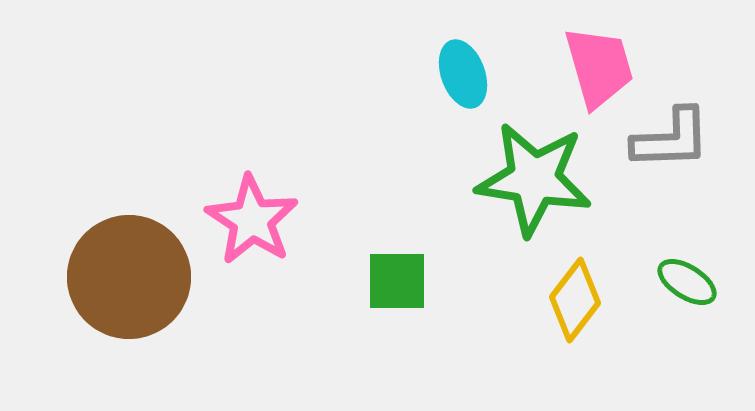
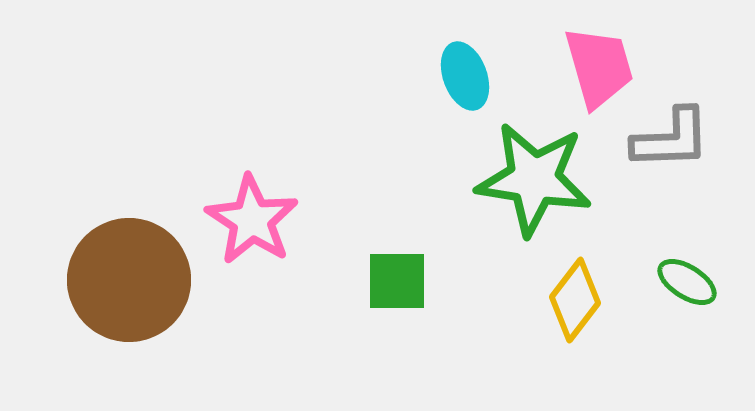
cyan ellipse: moved 2 px right, 2 px down
brown circle: moved 3 px down
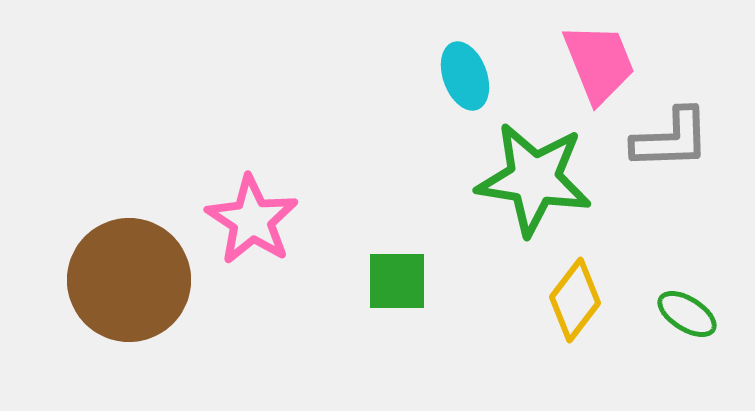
pink trapezoid: moved 4 px up; rotated 6 degrees counterclockwise
green ellipse: moved 32 px down
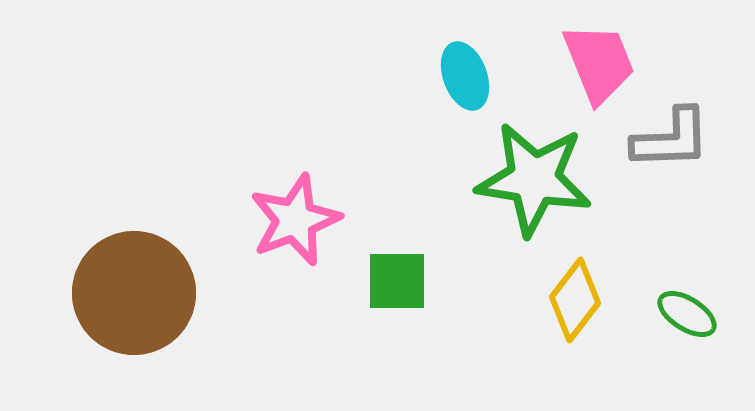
pink star: moved 43 px right; rotated 18 degrees clockwise
brown circle: moved 5 px right, 13 px down
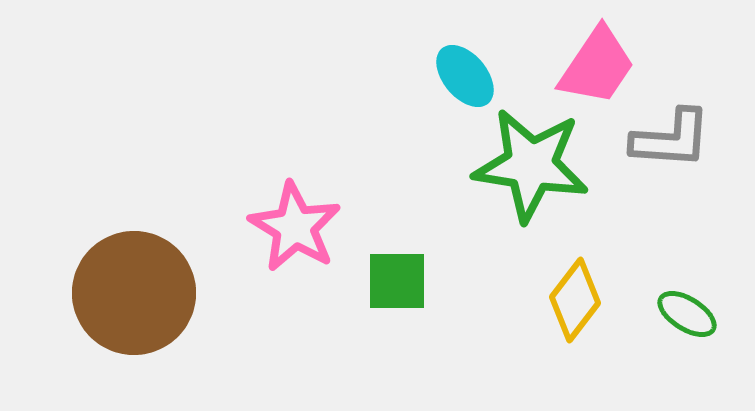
pink trapezoid: moved 2 px left, 3 px down; rotated 56 degrees clockwise
cyan ellipse: rotated 20 degrees counterclockwise
gray L-shape: rotated 6 degrees clockwise
green star: moved 3 px left, 14 px up
pink star: moved 7 px down; rotated 20 degrees counterclockwise
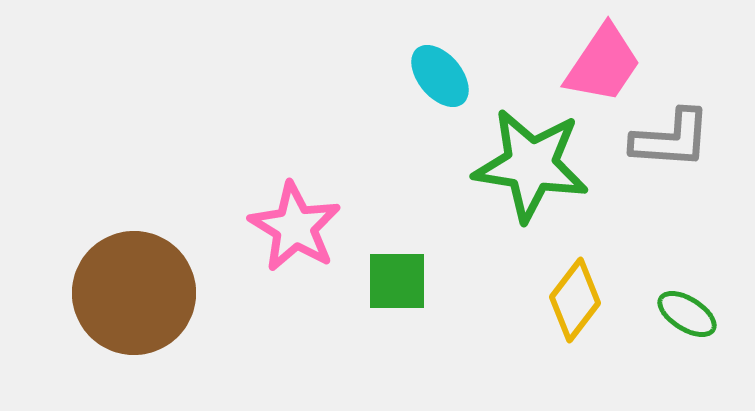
pink trapezoid: moved 6 px right, 2 px up
cyan ellipse: moved 25 px left
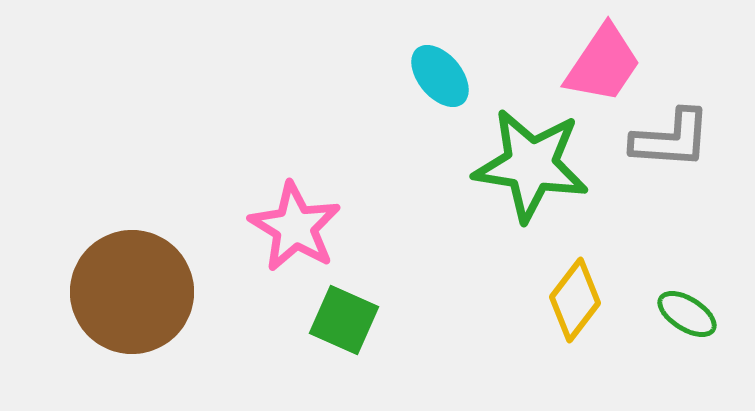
green square: moved 53 px left, 39 px down; rotated 24 degrees clockwise
brown circle: moved 2 px left, 1 px up
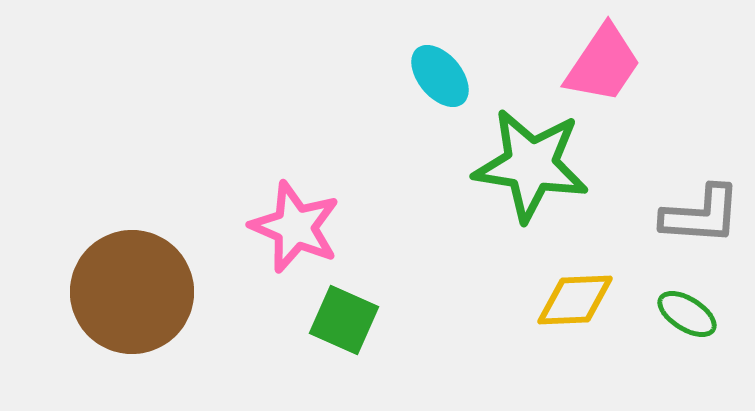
gray L-shape: moved 30 px right, 76 px down
pink star: rotated 8 degrees counterclockwise
yellow diamond: rotated 50 degrees clockwise
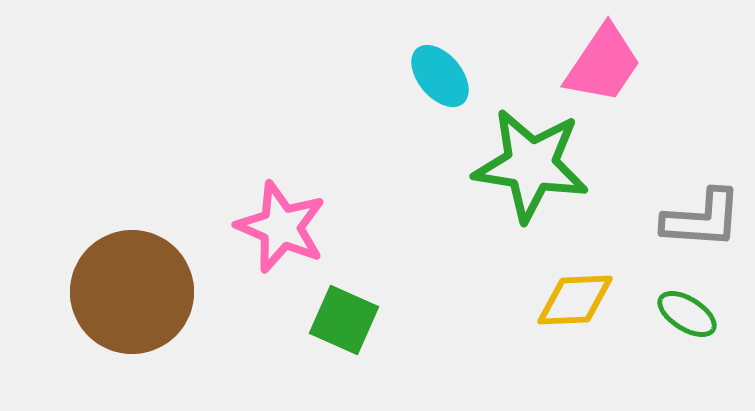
gray L-shape: moved 1 px right, 4 px down
pink star: moved 14 px left
